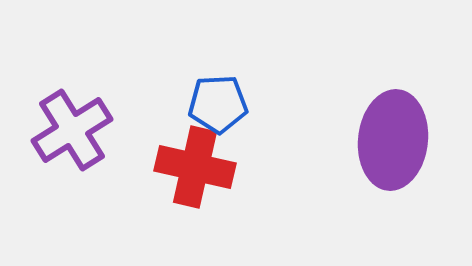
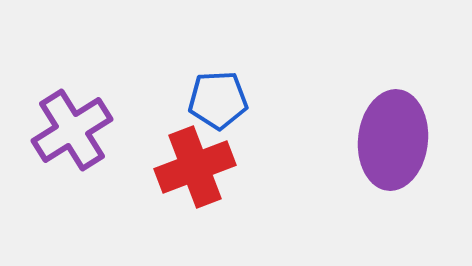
blue pentagon: moved 4 px up
red cross: rotated 34 degrees counterclockwise
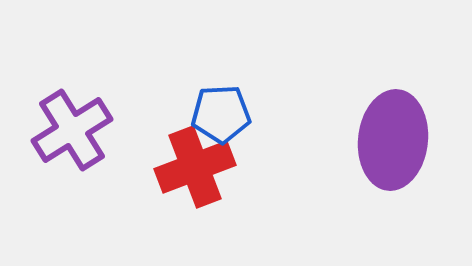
blue pentagon: moved 3 px right, 14 px down
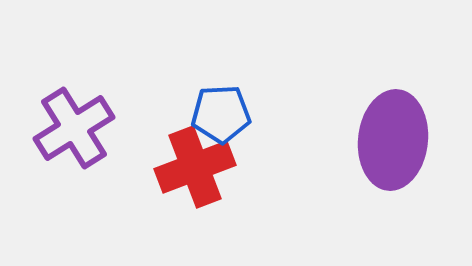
purple cross: moved 2 px right, 2 px up
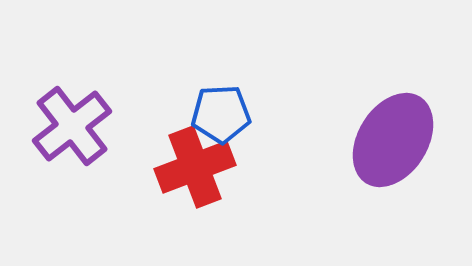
purple cross: moved 2 px left, 2 px up; rotated 6 degrees counterclockwise
purple ellipse: rotated 26 degrees clockwise
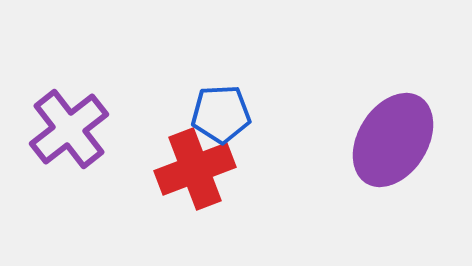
purple cross: moved 3 px left, 3 px down
red cross: moved 2 px down
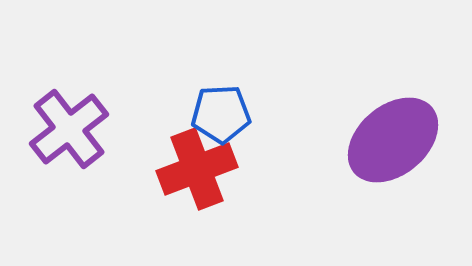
purple ellipse: rotated 18 degrees clockwise
red cross: moved 2 px right
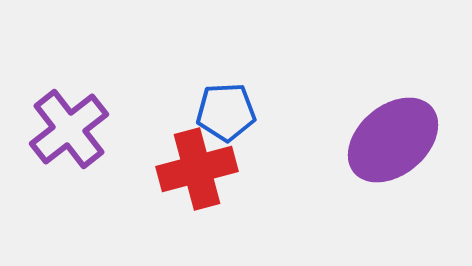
blue pentagon: moved 5 px right, 2 px up
red cross: rotated 6 degrees clockwise
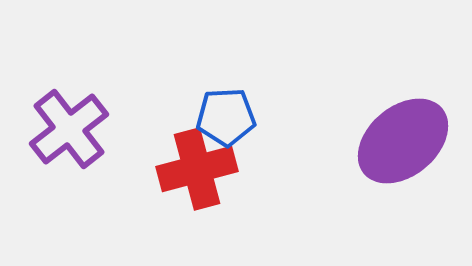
blue pentagon: moved 5 px down
purple ellipse: moved 10 px right, 1 px down
